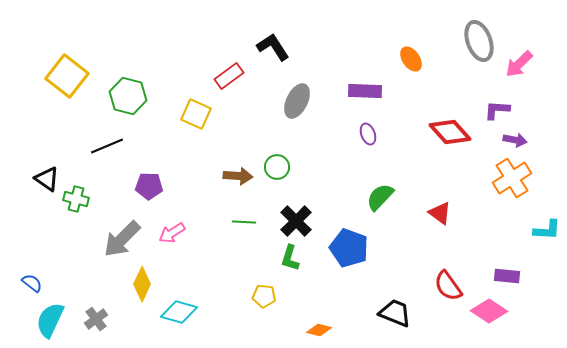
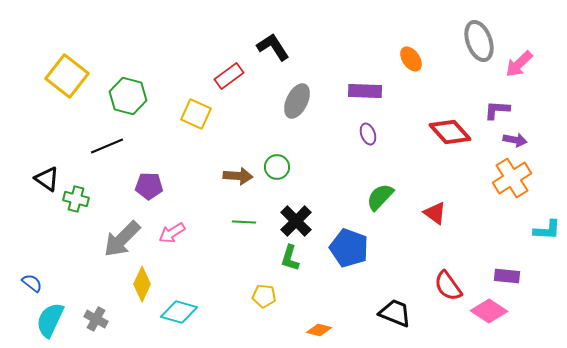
red triangle at (440, 213): moved 5 px left
gray cross at (96, 319): rotated 25 degrees counterclockwise
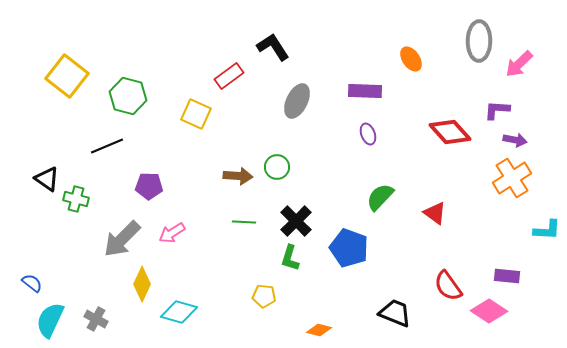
gray ellipse at (479, 41): rotated 21 degrees clockwise
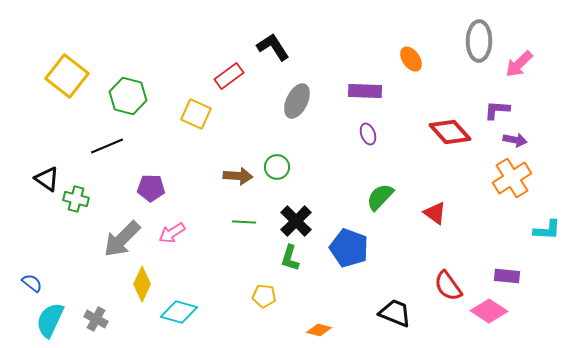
purple pentagon at (149, 186): moved 2 px right, 2 px down
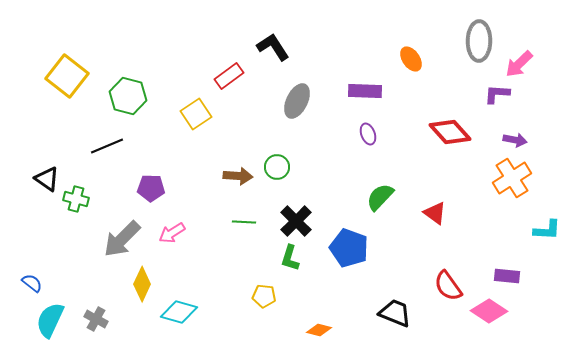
purple L-shape at (497, 110): moved 16 px up
yellow square at (196, 114): rotated 32 degrees clockwise
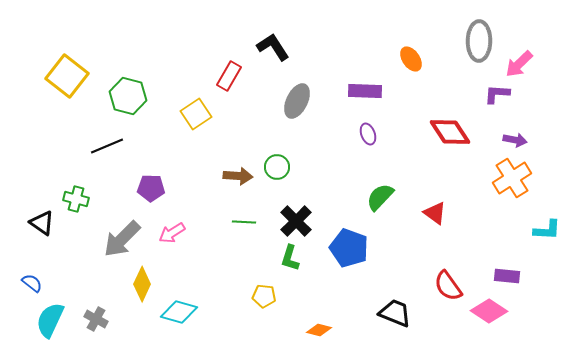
red rectangle at (229, 76): rotated 24 degrees counterclockwise
red diamond at (450, 132): rotated 9 degrees clockwise
black triangle at (47, 179): moved 5 px left, 44 px down
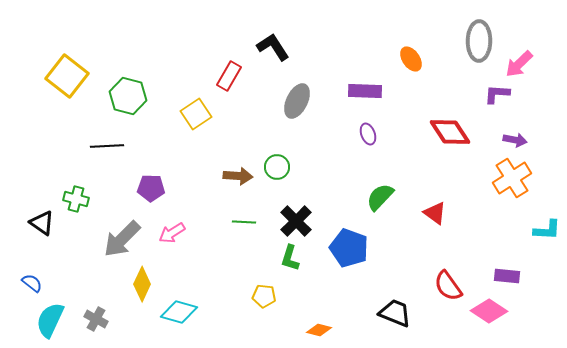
black line at (107, 146): rotated 20 degrees clockwise
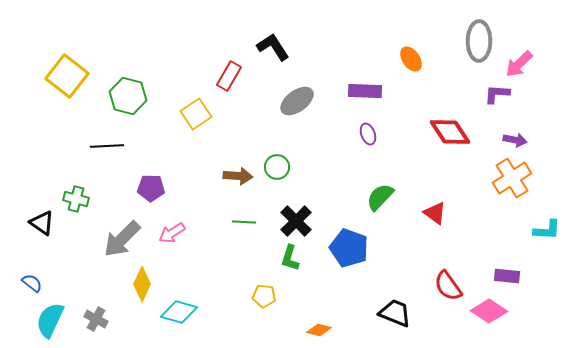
gray ellipse at (297, 101): rotated 28 degrees clockwise
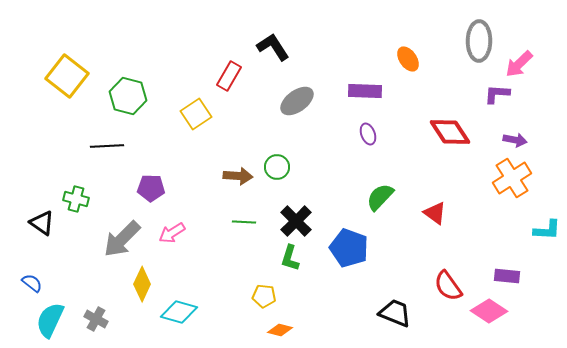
orange ellipse at (411, 59): moved 3 px left
orange diamond at (319, 330): moved 39 px left
